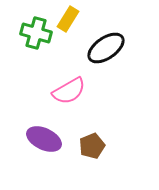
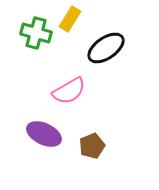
yellow rectangle: moved 2 px right
purple ellipse: moved 5 px up
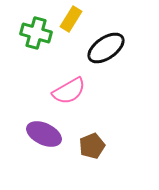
yellow rectangle: moved 1 px right
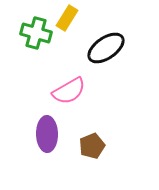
yellow rectangle: moved 4 px left, 1 px up
purple ellipse: moved 3 px right; rotated 64 degrees clockwise
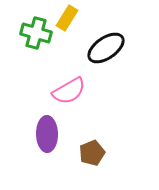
brown pentagon: moved 7 px down
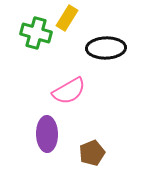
black ellipse: rotated 33 degrees clockwise
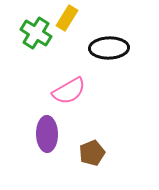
green cross: rotated 16 degrees clockwise
black ellipse: moved 3 px right
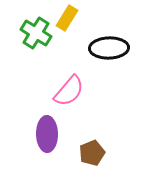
pink semicircle: rotated 20 degrees counterclockwise
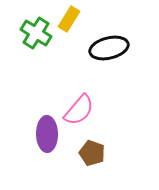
yellow rectangle: moved 2 px right, 1 px down
black ellipse: rotated 12 degrees counterclockwise
pink semicircle: moved 10 px right, 19 px down
brown pentagon: rotated 30 degrees counterclockwise
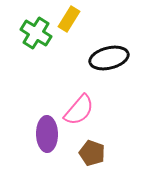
black ellipse: moved 10 px down
